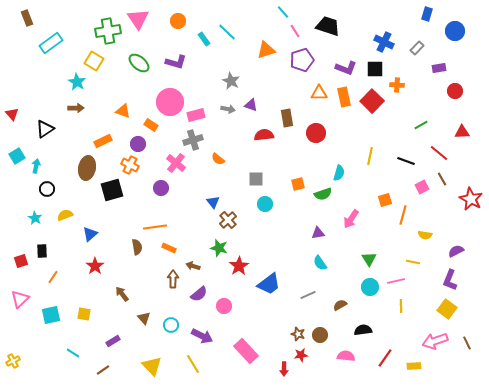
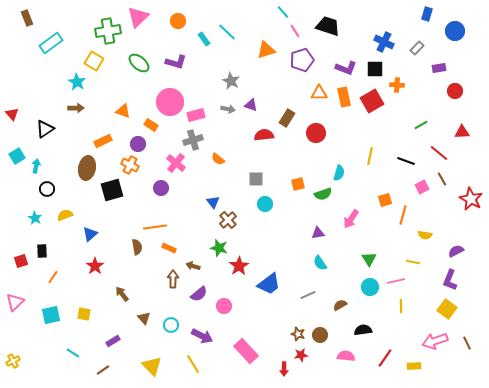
pink triangle at (138, 19): moved 2 px up; rotated 20 degrees clockwise
red square at (372, 101): rotated 15 degrees clockwise
brown rectangle at (287, 118): rotated 42 degrees clockwise
pink triangle at (20, 299): moved 5 px left, 3 px down
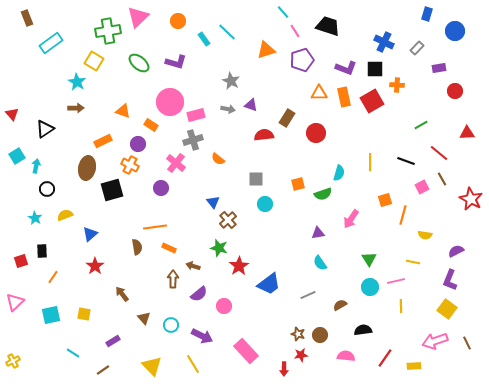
red triangle at (462, 132): moved 5 px right, 1 px down
yellow line at (370, 156): moved 6 px down; rotated 12 degrees counterclockwise
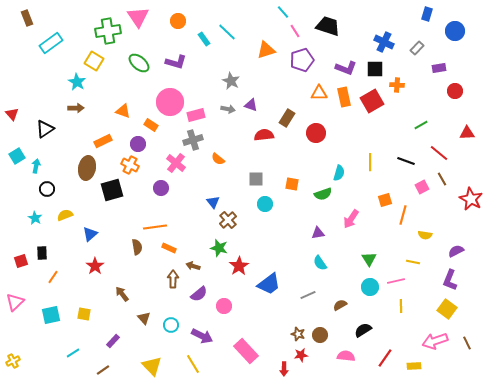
pink triangle at (138, 17): rotated 20 degrees counterclockwise
orange square at (298, 184): moved 6 px left; rotated 24 degrees clockwise
black rectangle at (42, 251): moved 2 px down
black semicircle at (363, 330): rotated 24 degrees counterclockwise
purple rectangle at (113, 341): rotated 16 degrees counterclockwise
cyan line at (73, 353): rotated 64 degrees counterclockwise
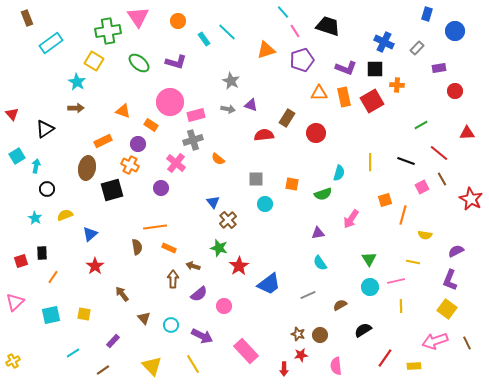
pink semicircle at (346, 356): moved 10 px left, 10 px down; rotated 102 degrees counterclockwise
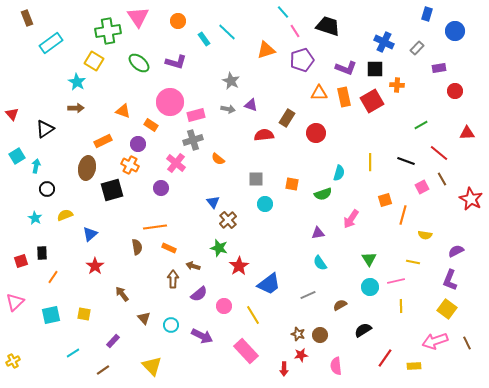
yellow line at (193, 364): moved 60 px right, 49 px up
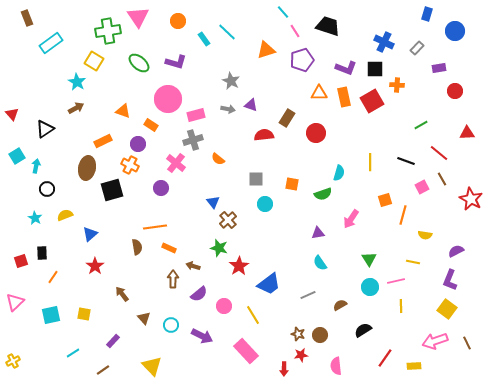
pink circle at (170, 102): moved 2 px left, 3 px up
brown arrow at (76, 108): rotated 28 degrees counterclockwise
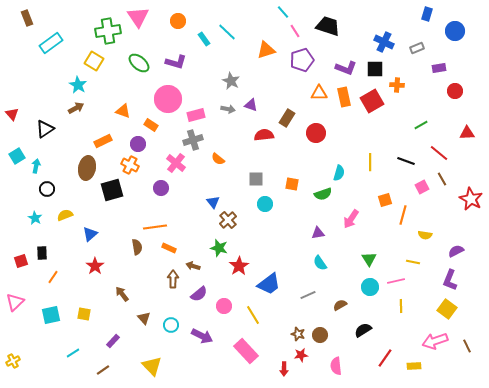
gray rectangle at (417, 48): rotated 24 degrees clockwise
cyan star at (77, 82): moved 1 px right, 3 px down
brown line at (467, 343): moved 3 px down
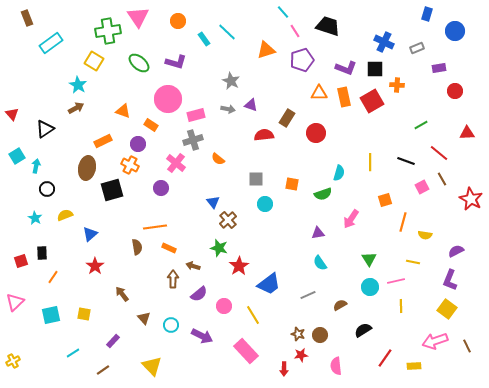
orange line at (403, 215): moved 7 px down
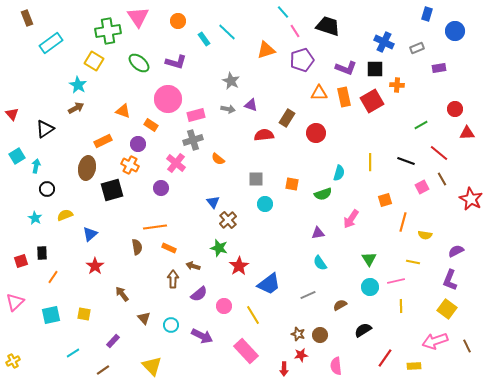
red circle at (455, 91): moved 18 px down
